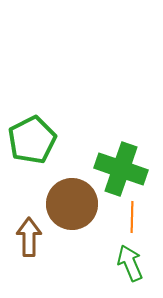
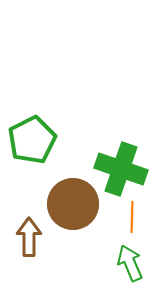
brown circle: moved 1 px right
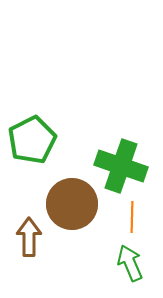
green cross: moved 3 px up
brown circle: moved 1 px left
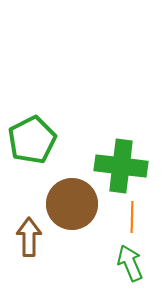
green cross: rotated 12 degrees counterclockwise
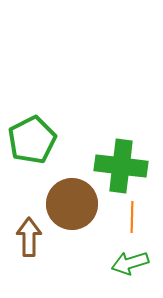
green arrow: rotated 84 degrees counterclockwise
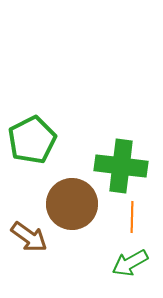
brown arrow: rotated 126 degrees clockwise
green arrow: rotated 12 degrees counterclockwise
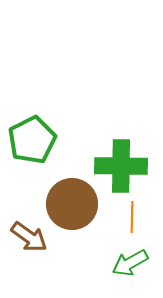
green cross: rotated 6 degrees counterclockwise
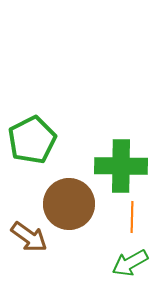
brown circle: moved 3 px left
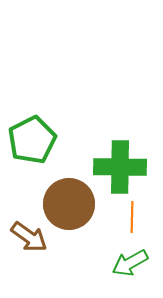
green cross: moved 1 px left, 1 px down
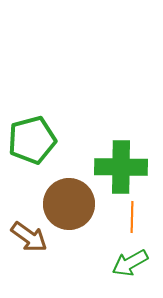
green pentagon: rotated 12 degrees clockwise
green cross: moved 1 px right
